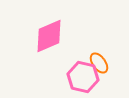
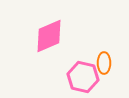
orange ellipse: moved 5 px right; rotated 35 degrees clockwise
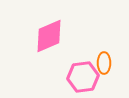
pink hexagon: rotated 20 degrees counterclockwise
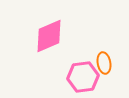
orange ellipse: rotated 10 degrees counterclockwise
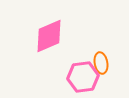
orange ellipse: moved 3 px left
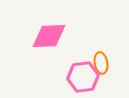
pink diamond: rotated 21 degrees clockwise
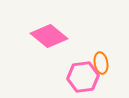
pink diamond: rotated 42 degrees clockwise
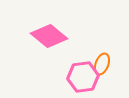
orange ellipse: moved 1 px right, 1 px down; rotated 30 degrees clockwise
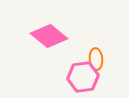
orange ellipse: moved 6 px left, 5 px up; rotated 25 degrees counterclockwise
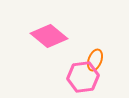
orange ellipse: moved 1 px left, 1 px down; rotated 25 degrees clockwise
